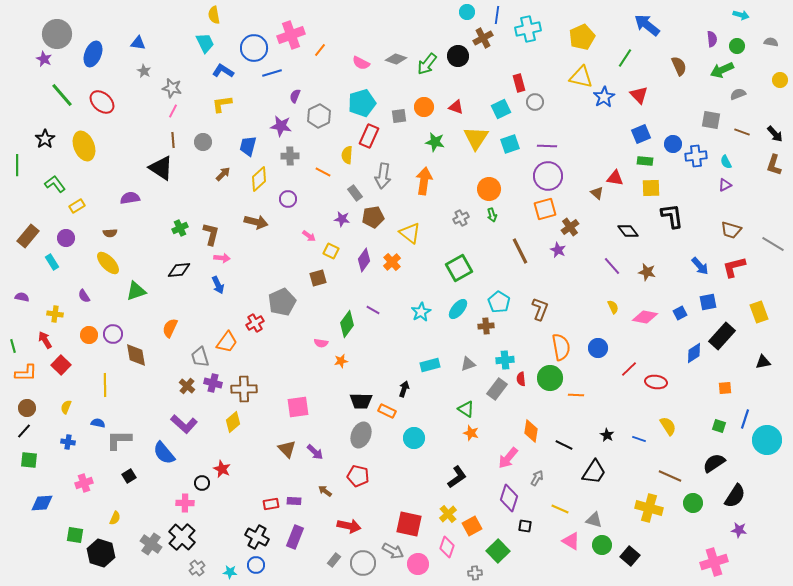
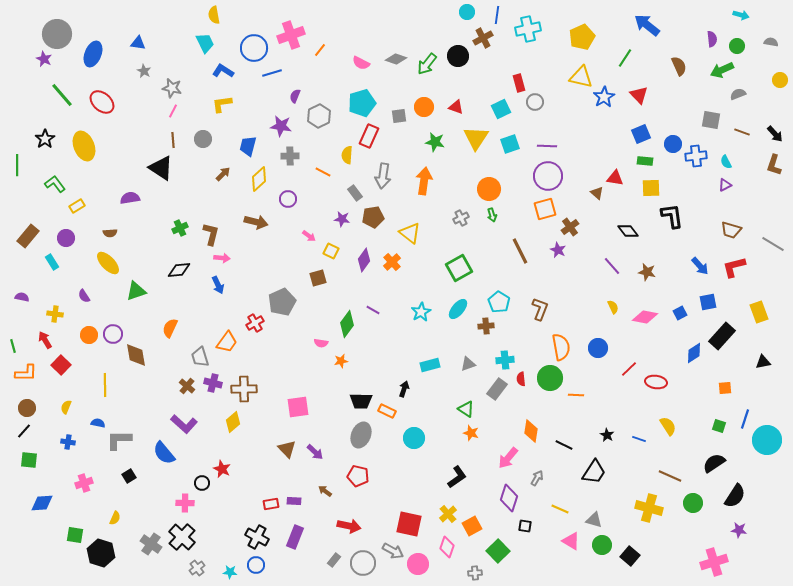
gray circle at (203, 142): moved 3 px up
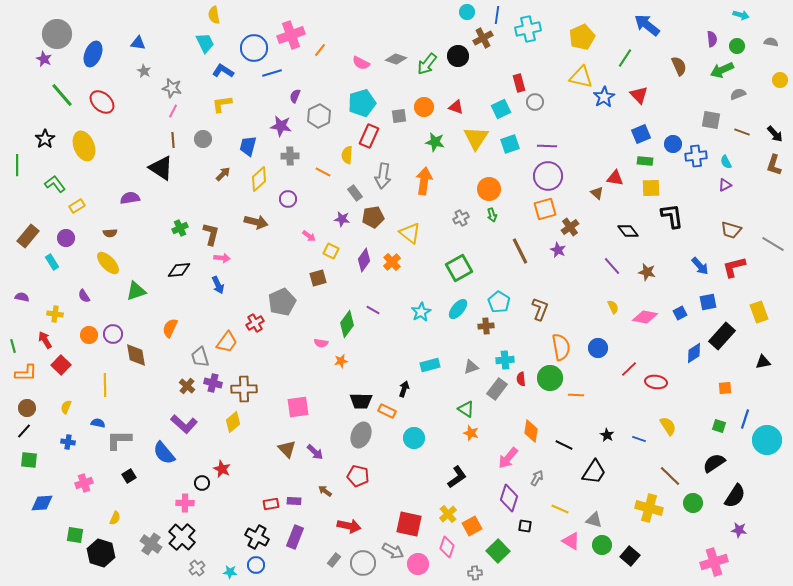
gray triangle at (468, 364): moved 3 px right, 3 px down
brown line at (670, 476): rotated 20 degrees clockwise
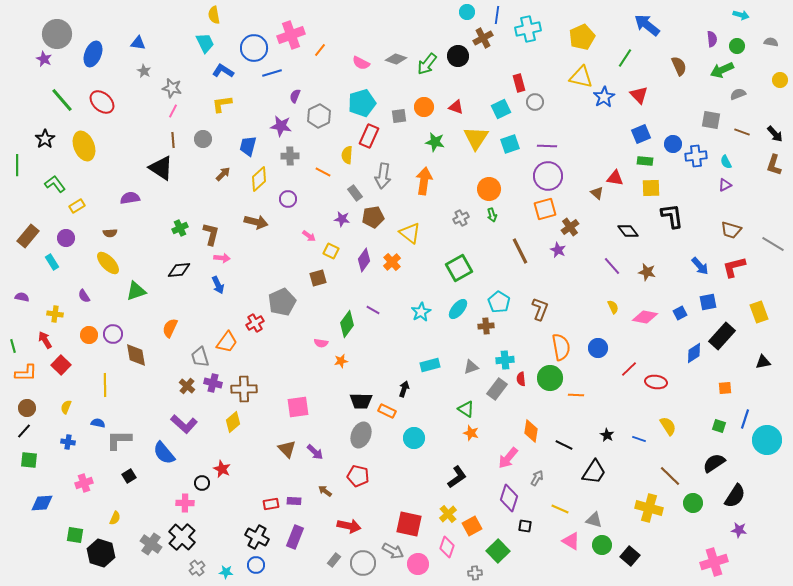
green line at (62, 95): moved 5 px down
cyan star at (230, 572): moved 4 px left
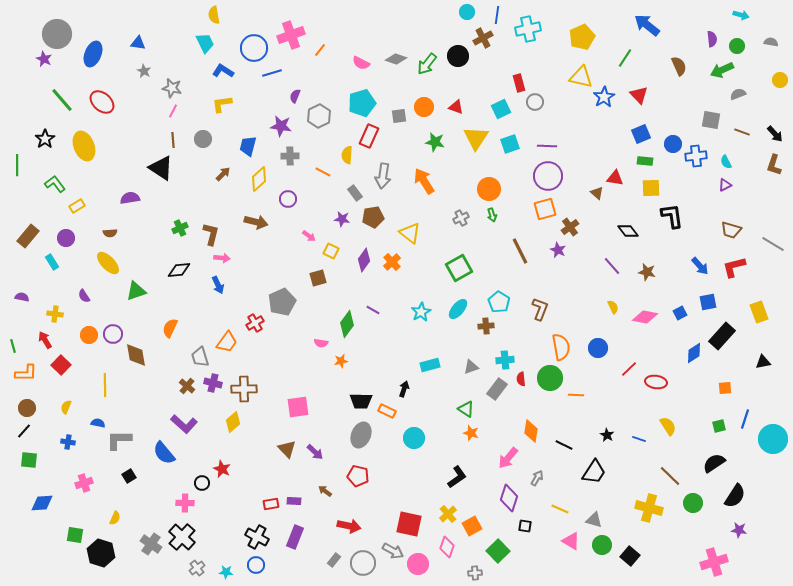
orange arrow at (424, 181): rotated 40 degrees counterclockwise
green square at (719, 426): rotated 32 degrees counterclockwise
cyan circle at (767, 440): moved 6 px right, 1 px up
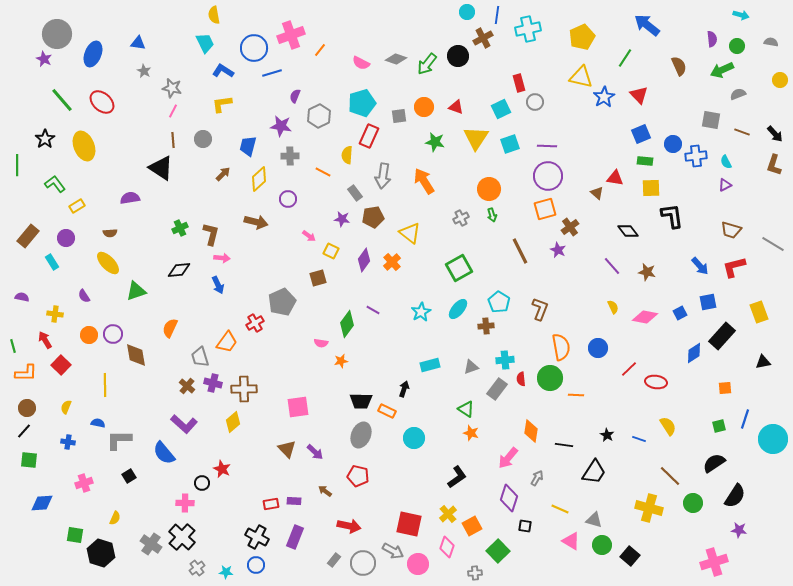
black line at (564, 445): rotated 18 degrees counterclockwise
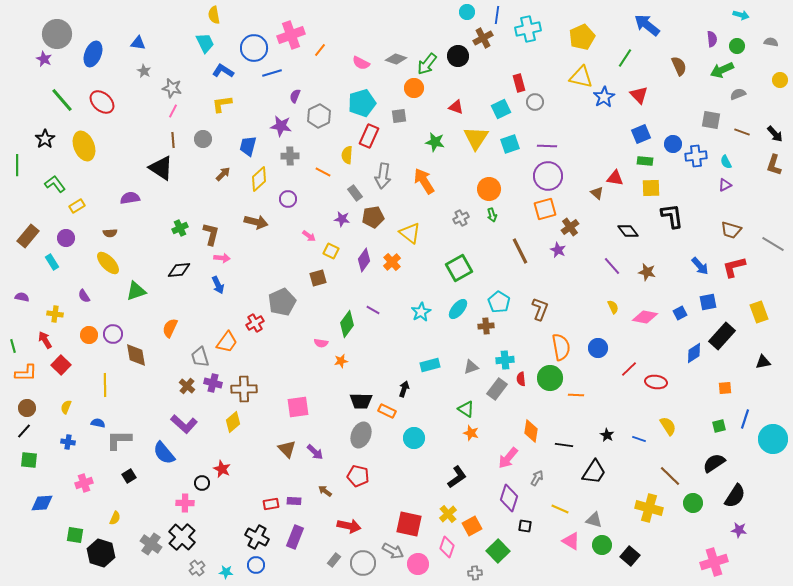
orange circle at (424, 107): moved 10 px left, 19 px up
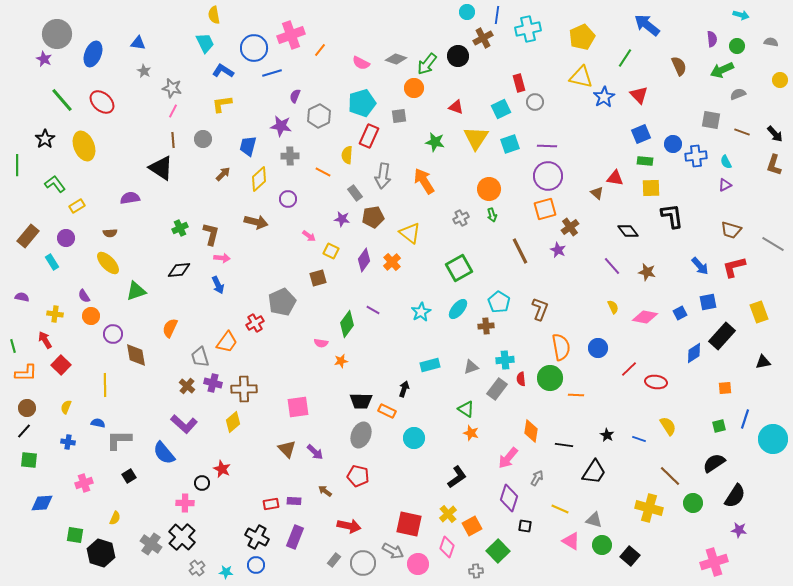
orange circle at (89, 335): moved 2 px right, 19 px up
gray cross at (475, 573): moved 1 px right, 2 px up
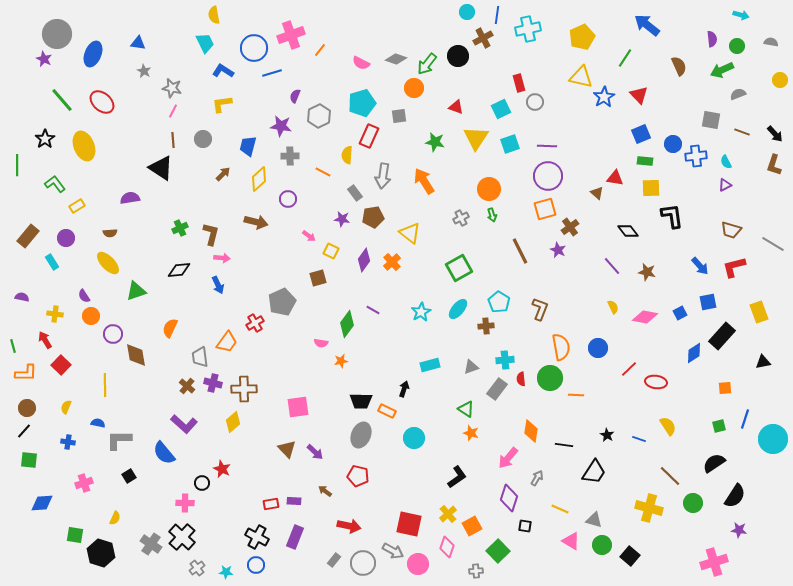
gray trapezoid at (200, 357): rotated 10 degrees clockwise
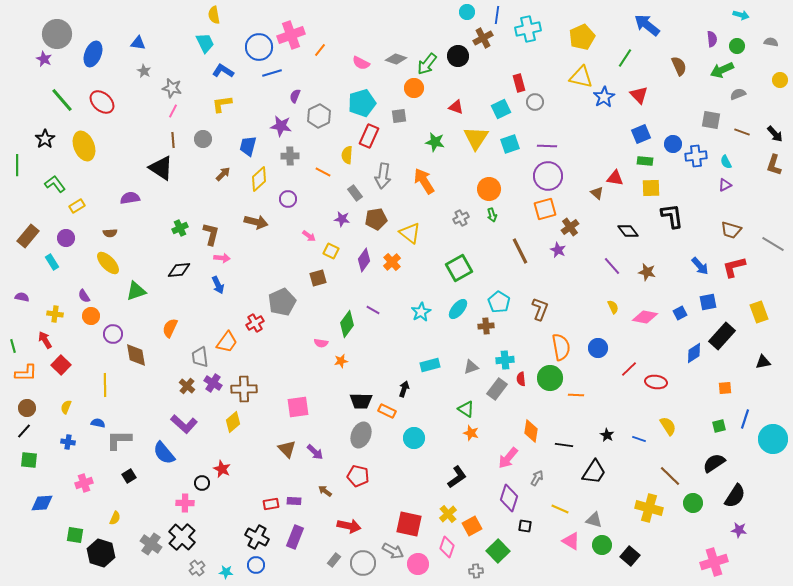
blue circle at (254, 48): moved 5 px right, 1 px up
brown pentagon at (373, 217): moved 3 px right, 2 px down
purple cross at (213, 383): rotated 18 degrees clockwise
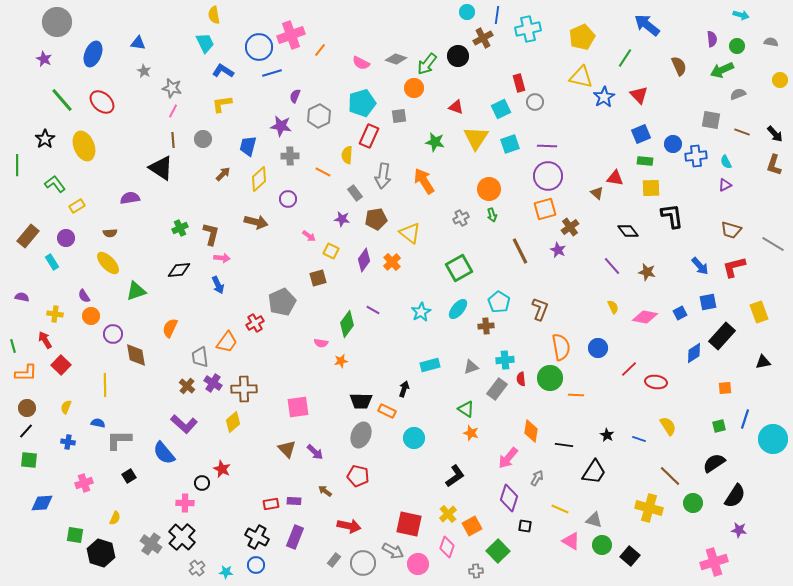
gray circle at (57, 34): moved 12 px up
black line at (24, 431): moved 2 px right
black L-shape at (457, 477): moved 2 px left, 1 px up
